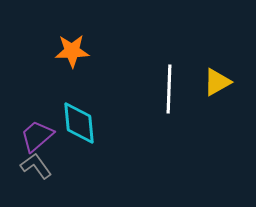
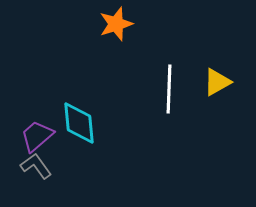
orange star: moved 44 px right, 27 px up; rotated 16 degrees counterclockwise
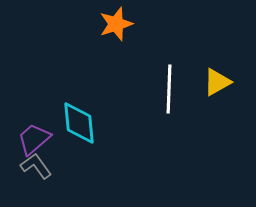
purple trapezoid: moved 3 px left, 3 px down
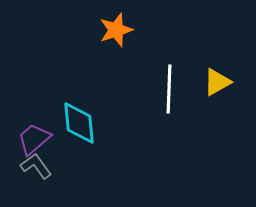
orange star: moved 6 px down
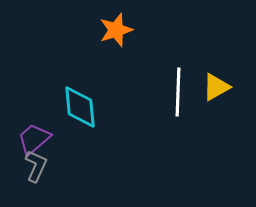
yellow triangle: moved 1 px left, 5 px down
white line: moved 9 px right, 3 px down
cyan diamond: moved 1 px right, 16 px up
gray L-shape: rotated 60 degrees clockwise
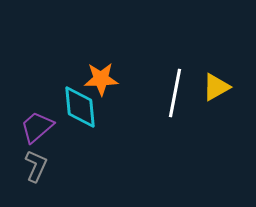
orange star: moved 15 px left, 49 px down; rotated 16 degrees clockwise
white line: moved 3 px left, 1 px down; rotated 9 degrees clockwise
purple trapezoid: moved 3 px right, 12 px up
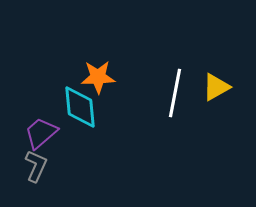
orange star: moved 3 px left, 2 px up
purple trapezoid: moved 4 px right, 6 px down
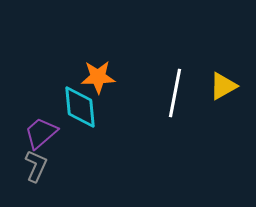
yellow triangle: moved 7 px right, 1 px up
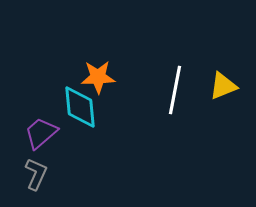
yellow triangle: rotated 8 degrees clockwise
white line: moved 3 px up
gray L-shape: moved 8 px down
